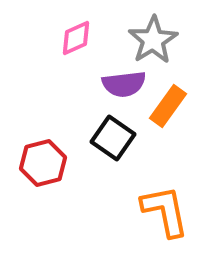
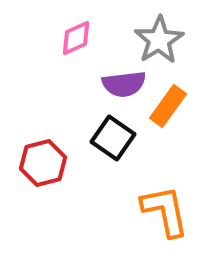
gray star: moved 6 px right
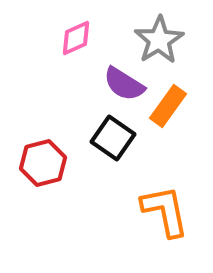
purple semicircle: rotated 39 degrees clockwise
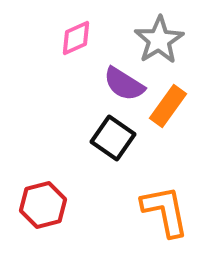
red hexagon: moved 42 px down
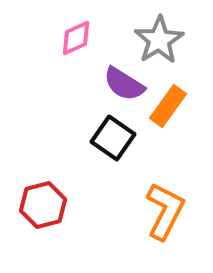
orange L-shape: rotated 38 degrees clockwise
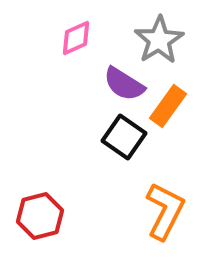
black square: moved 11 px right, 1 px up
red hexagon: moved 3 px left, 11 px down
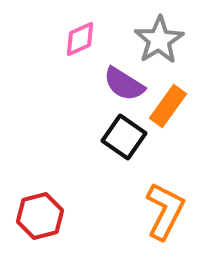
pink diamond: moved 4 px right, 1 px down
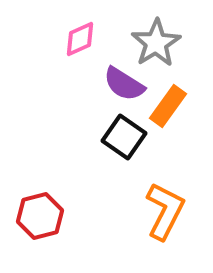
gray star: moved 3 px left, 3 px down
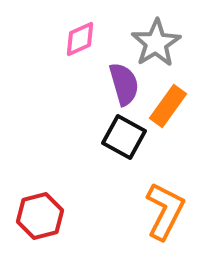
purple semicircle: rotated 138 degrees counterclockwise
black square: rotated 6 degrees counterclockwise
